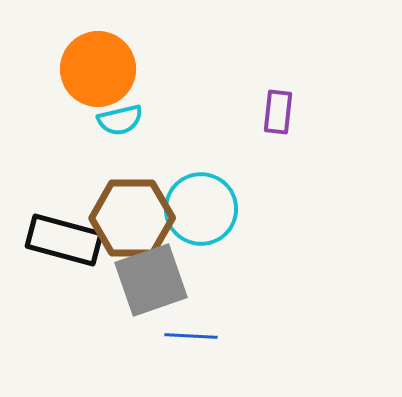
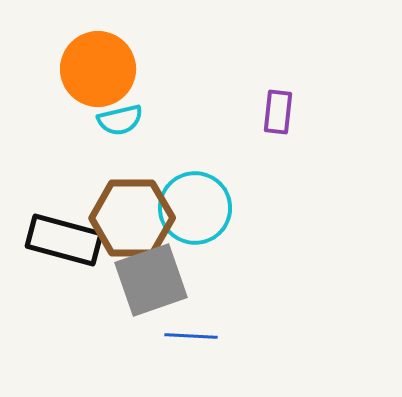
cyan circle: moved 6 px left, 1 px up
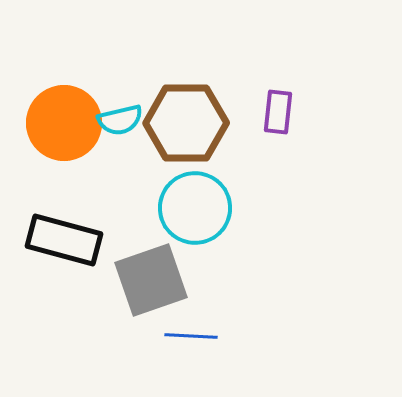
orange circle: moved 34 px left, 54 px down
brown hexagon: moved 54 px right, 95 px up
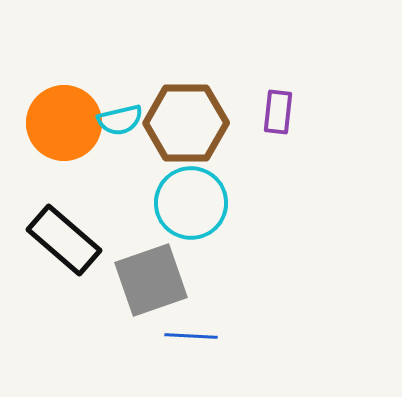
cyan circle: moved 4 px left, 5 px up
black rectangle: rotated 26 degrees clockwise
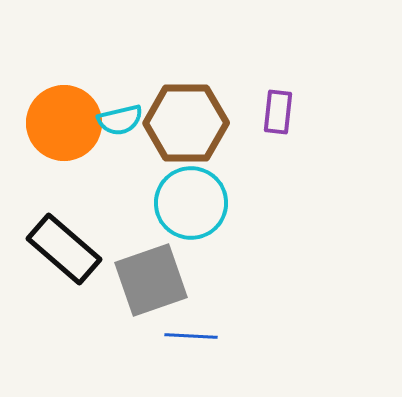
black rectangle: moved 9 px down
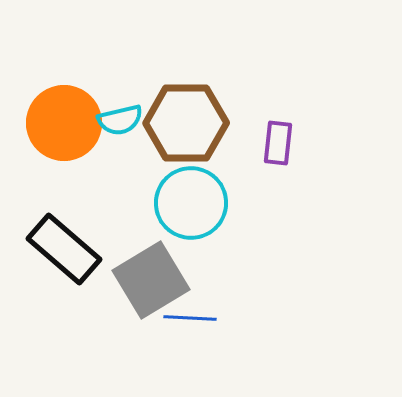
purple rectangle: moved 31 px down
gray square: rotated 12 degrees counterclockwise
blue line: moved 1 px left, 18 px up
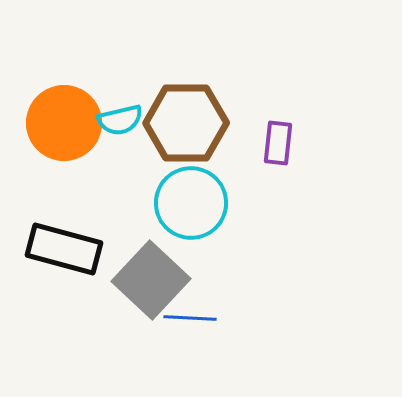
black rectangle: rotated 26 degrees counterclockwise
gray square: rotated 16 degrees counterclockwise
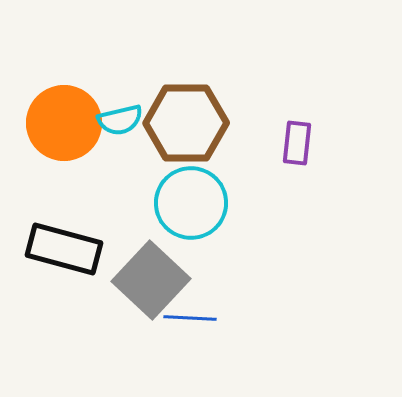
purple rectangle: moved 19 px right
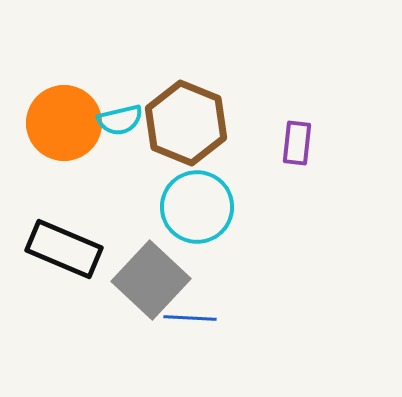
brown hexagon: rotated 22 degrees clockwise
cyan circle: moved 6 px right, 4 px down
black rectangle: rotated 8 degrees clockwise
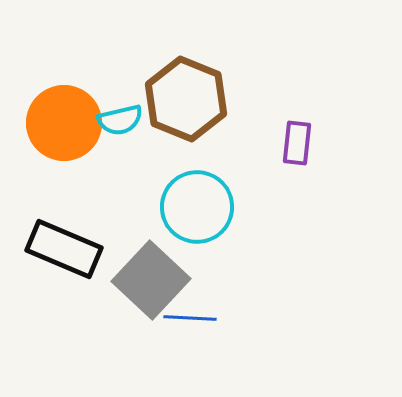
brown hexagon: moved 24 px up
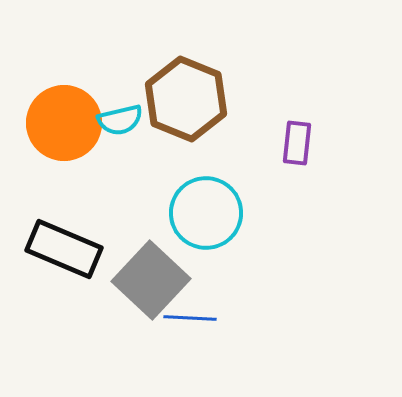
cyan circle: moved 9 px right, 6 px down
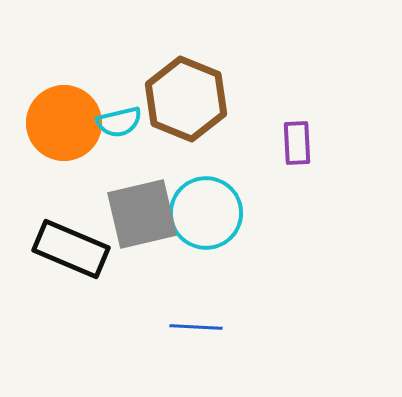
cyan semicircle: moved 1 px left, 2 px down
purple rectangle: rotated 9 degrees counterclockwise
black rectangle: moved 7 px right
gray square: moved 9 px left, 66 px up; rotated 34 degrees clockwise
blue line: moved 6 px right, 9 px down
